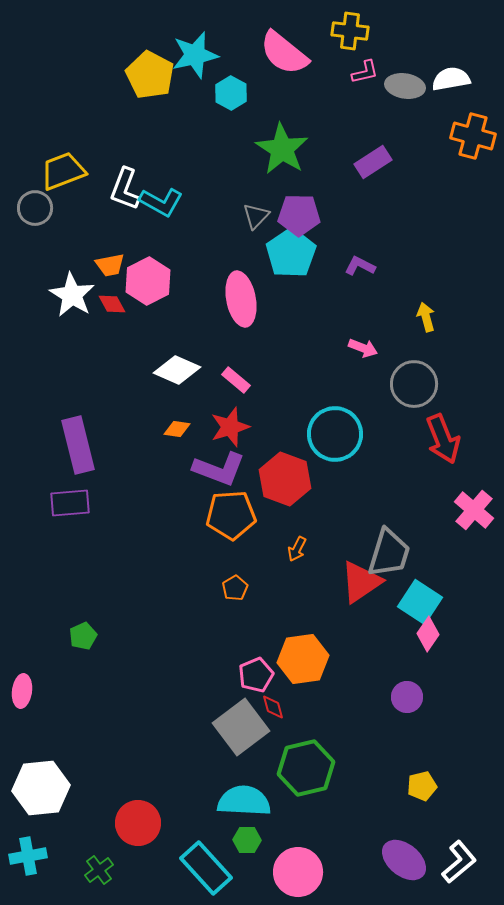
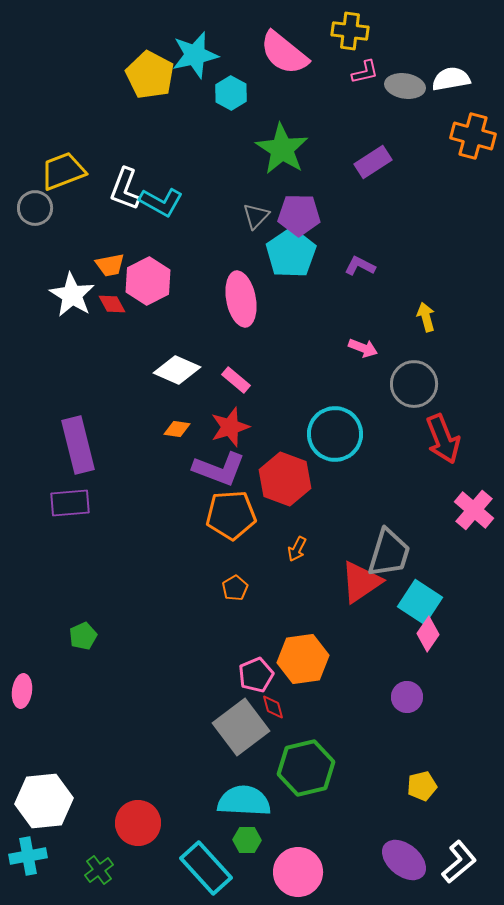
white hexagon at (41, 788): moved 3 px right, 13 px down
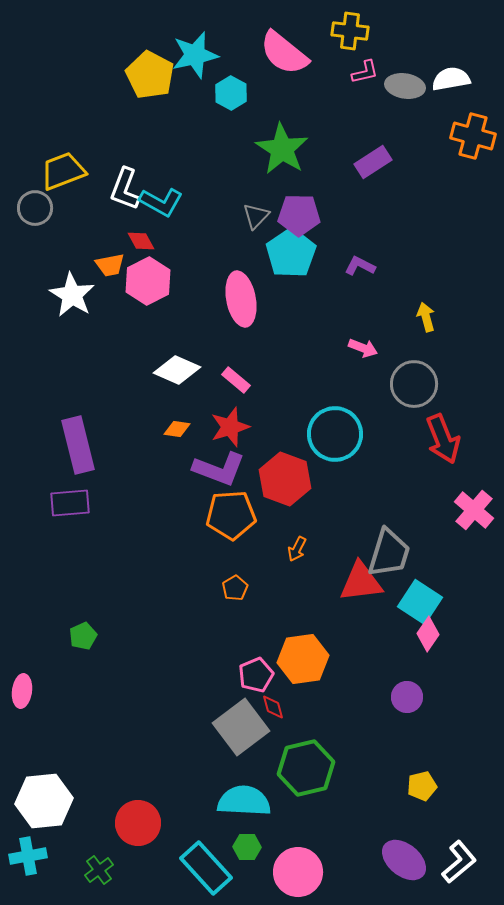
red diamond at (112, 304): moved 29 px right, 63 px up
red triangle at (361, 582): rotated 27 degrees clockwise
green hexagon at (247, 840): moved 7 px down
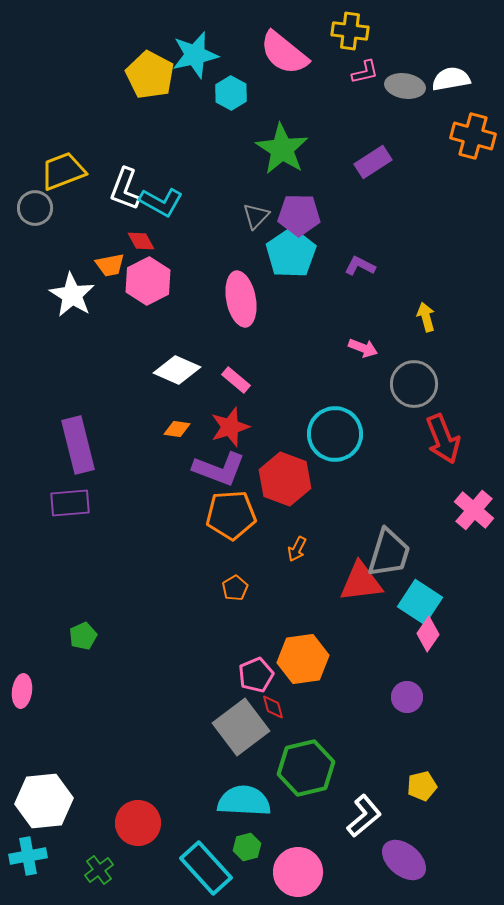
green hexagon at (247, 847): rotated 16 degrees counterclockwise
white L-shape at (459, 862): moved 95 px left, 46 px up
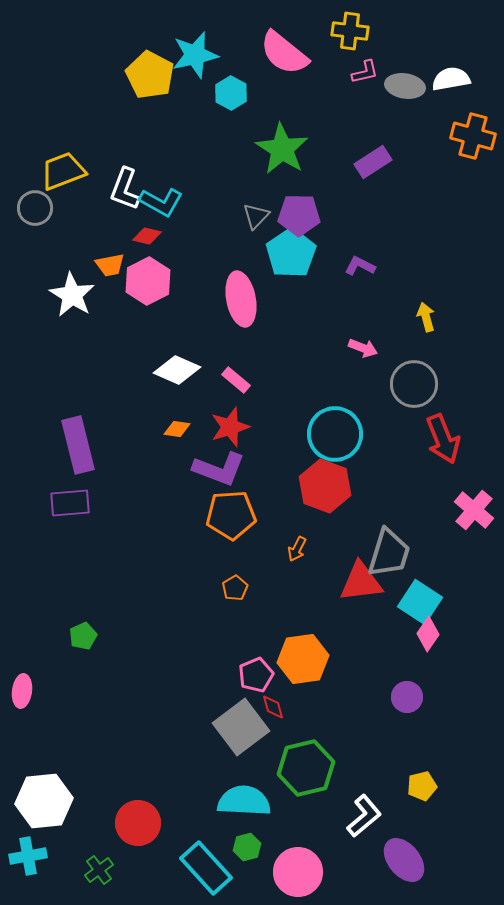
red diamond at (141, 241): moved 6 px right, 5 px up; rotated 48 degrees counterclockwise
red hexagon at (285, 479): moved 40 px right, 7 px down
purple ellipse at (404, 860): rotated 12 degrees clockwise
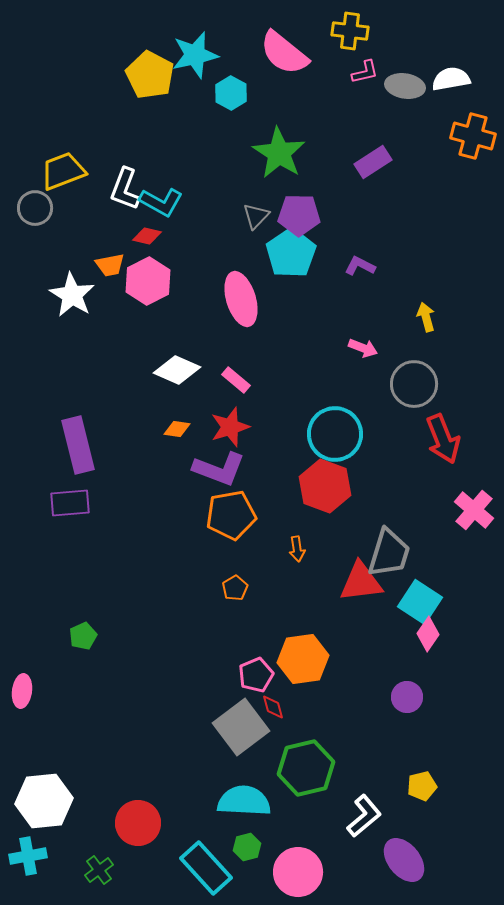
green star at (282, 149): moved 3 px left, 4 px down
pink ellipse at (241, 299): rotated 6 degrees counterclockwise
orange pentagon at (231, 515): rotated 6 degrees counterclockwise
orange arrow at (297, 549): rotated 35 degrees counterclockwise
